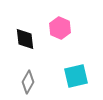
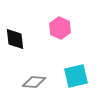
black diamond: moved 10 px left
gray diamond: moved 6 px right; rotated 65 degrees clockwise
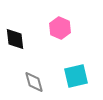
gray diamond: rotated 70 degrees clockwise
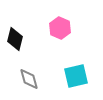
black diamond: rotated 20 degrees clockwise
gray diamond: moved 5 px left, 3 px up
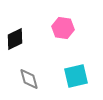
pink hexagon: moved 3 px right; rotated 15 degrees counterclockwise
black diamond: rotated 50 degrees clockwise
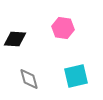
black diamond: rotated 30 degrees clockwise
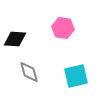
gray diamond: moved 7 px up
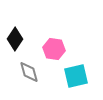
pink hexagon: moved 9 px left, 21 px down
black diamond: rotated 60 degrees counterclockwise
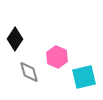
pink hexagon: moved 3 px right, 8 px down; rotated 15 degrees clockwise
cyan square: moved 8 px right, 1 px down
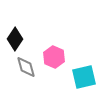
pink hexagon: moved 3 px left
gray diamond: moved 3 px left, 5 px up
